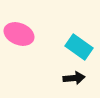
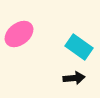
pink ellipse: rotated 60 degrees counterclockwise
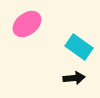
pink ellipse: moved 8 px right, 10 px up
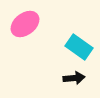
pink ellipse: moved 2 px left
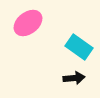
pink ellipse: moved 3 px right, 1 px up
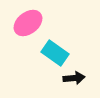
cyan rectangle: moved 24 px left, 6 px down
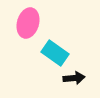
pink ellipse: rotated 36 degrees counterclockwise
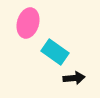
cyan rectangle: moved 1 px up
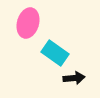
cyan rectangle: moved 1 px down
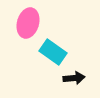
cyan rectangle: moved 2 px left, 1 px up
